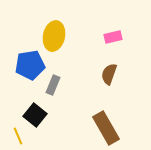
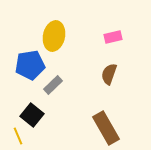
gray rectangle: rotated 24 degrees clockwise
black square: moved 3 px left
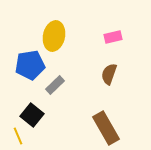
gray rectangle: moved 2 px right
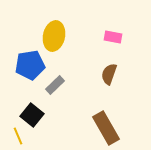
pink rectangle: rotated 24 degrees clockwise
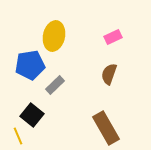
pink rectangle: rotated 36 degrees counterclockwise
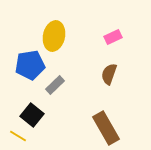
yellow line: rotated 36 degrees counterclockwise
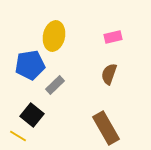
pink rectangle: rotated 12 degrees clockwise
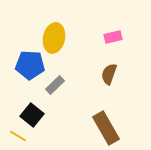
yellow ellipse: moved 2 px down
blue pentagon: rotated 12 degrees clockwise
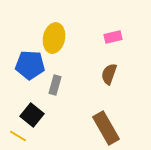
gray rectangle: rotated 30 degrees counterclockwise
